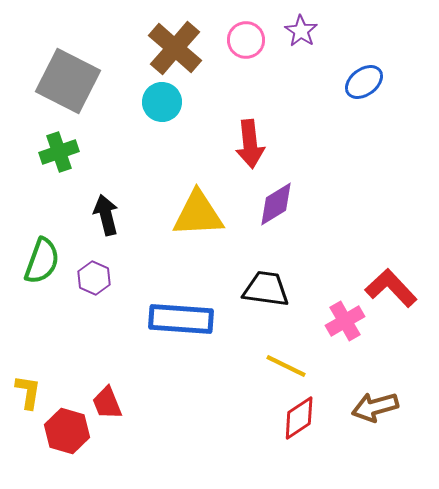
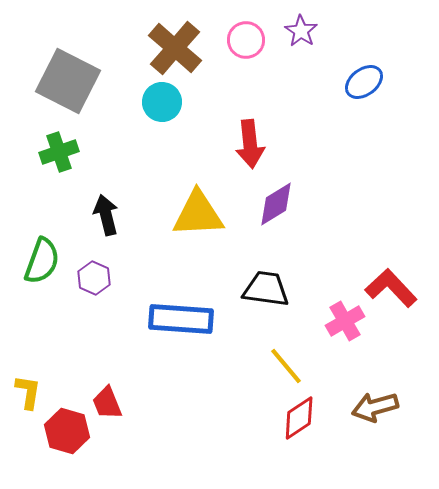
yellow line: rotated 24 degrees clockwise
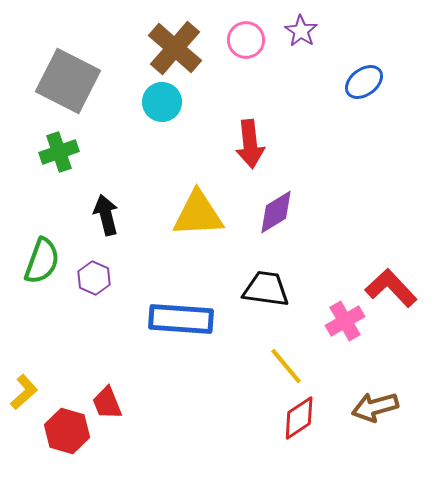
purple diamond: moved 8 px down
yellow L-shape: moved 4 px left; rotated 39 degrees clockwise
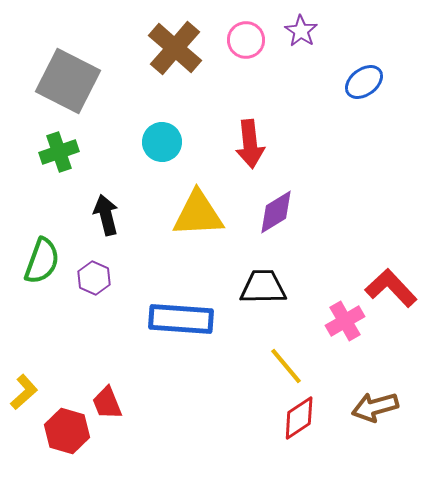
cyan circle: moved 40 px down
black trapezoid: moved 3 px left, 2 px up; rotated 9 degrees counterclockwise
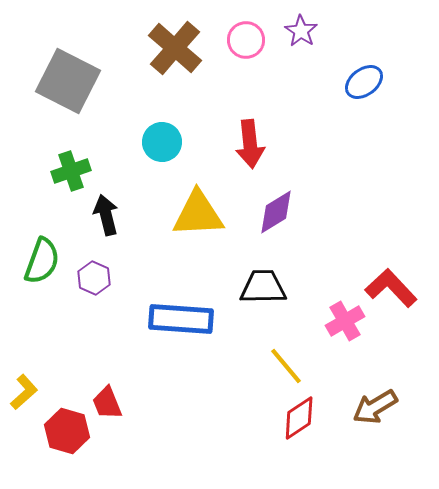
green cross: moved 12 px right, 19 px down
brown arrow: rotated 15 degrees counterclockwise
